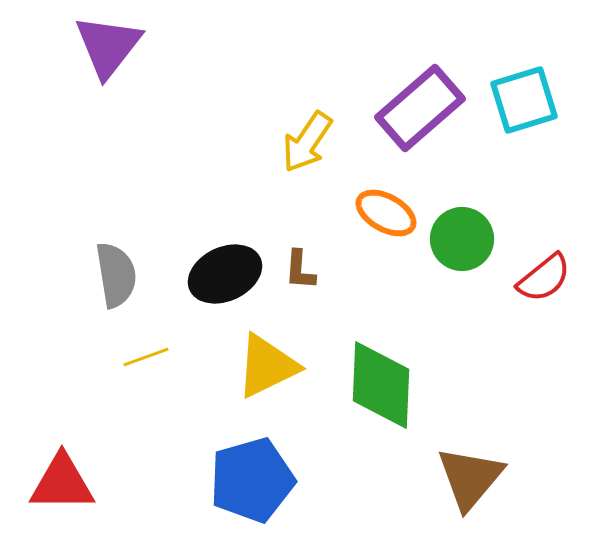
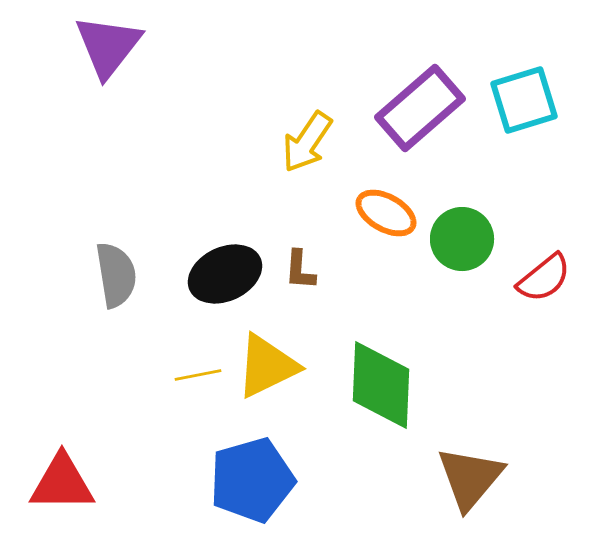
yellow line: moved 52 px right, 18 px down; rotated 9 degrees clockwise
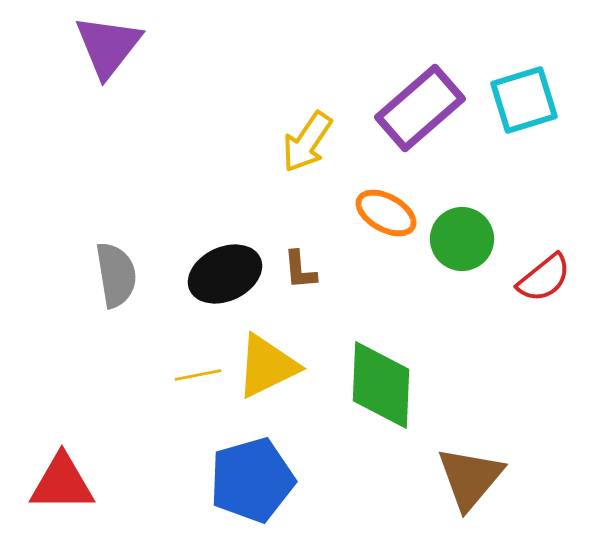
brown L-shape: rotated 9 degrees counterclockwise
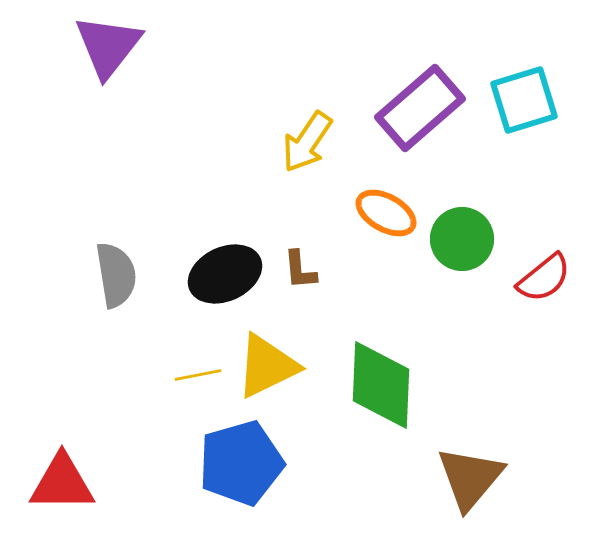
blue pentagon: moved 11 px left, 17 px up
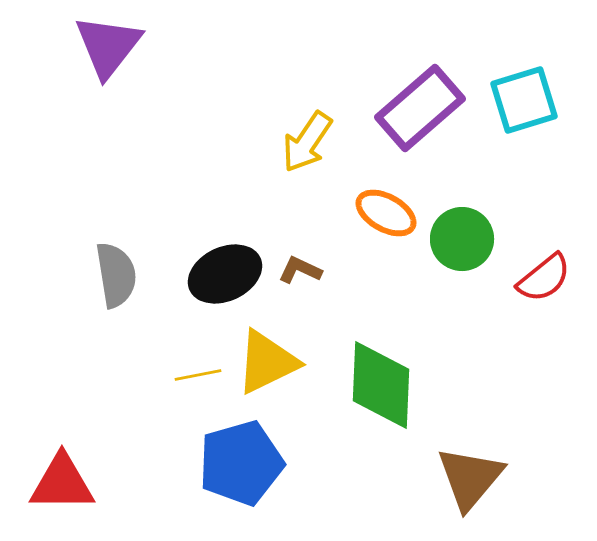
brown L-shape: rotated 120 degrees clockwise
yellow triangle: moved 4 px up
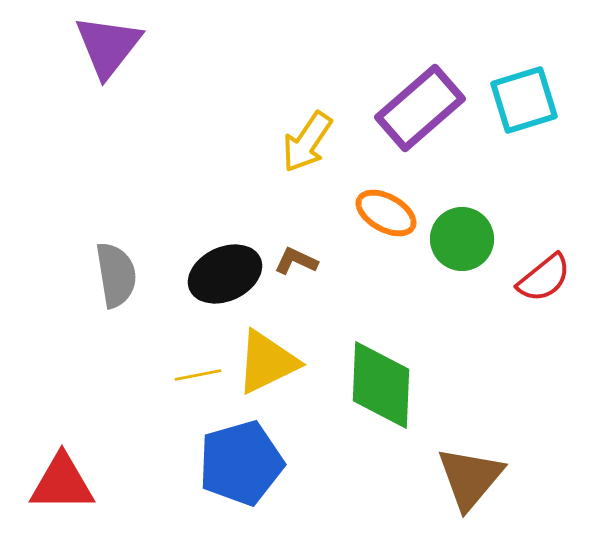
brown L-shape: moved 4 px left, 9 px up
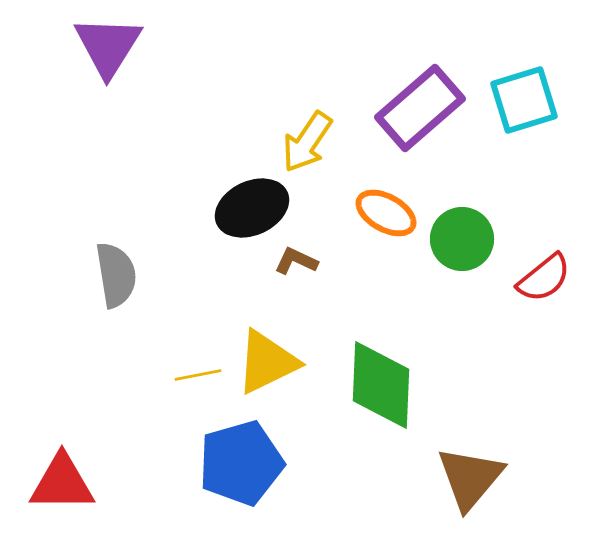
purple triangle: rotated 6 degrees counterclockwise
black ellipse: moved 27 px right, 66 px up
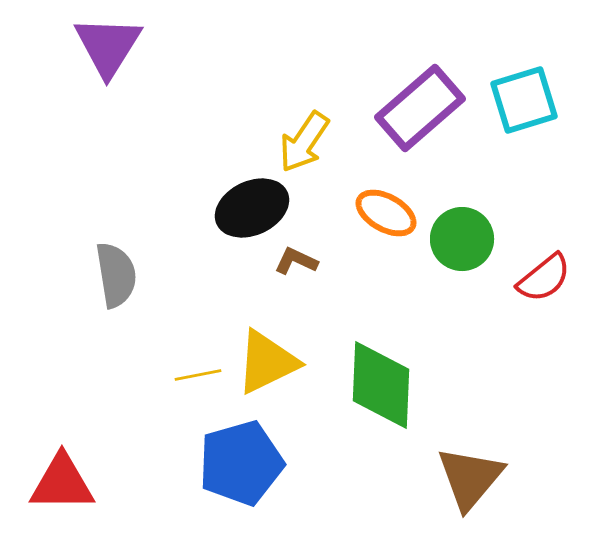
yellow arrow: moved 3 px left
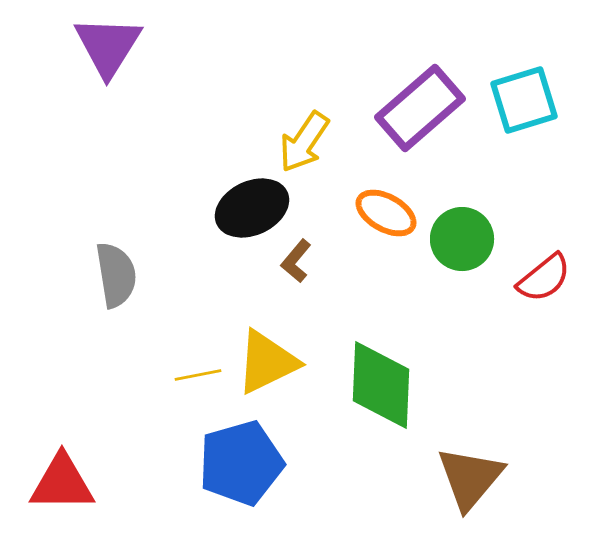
brown L-shape: rotated 75 degrees counterclockwise
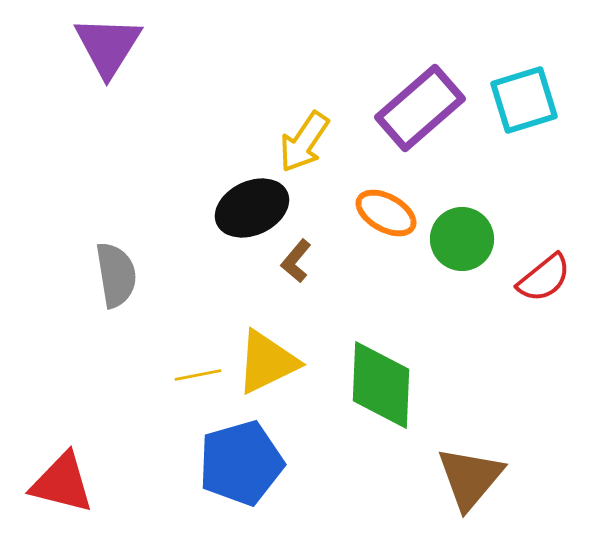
red triangle: rotated 14 degrees clockwise
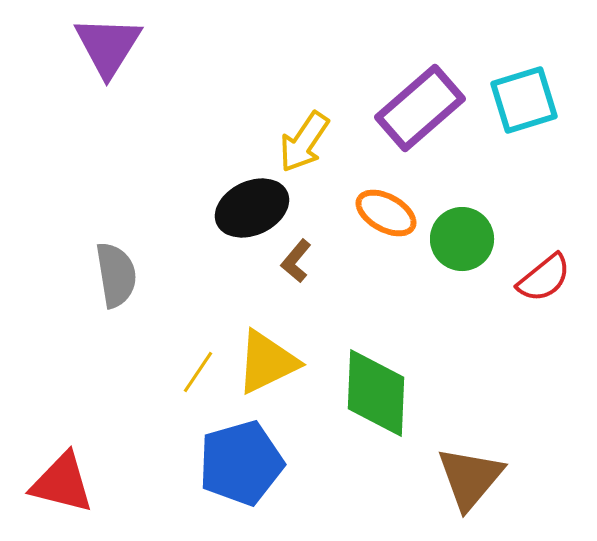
yellow line: moved 3 px up; rotated 45 degrees counterclockwise
green diamond: moved 5 px left, 8 px down
